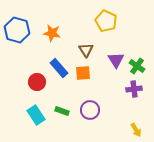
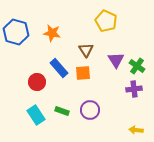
blue hexagon: moved 1 px left, 2 px down
yellow arrow: rotated 128 degrees clockwise
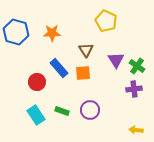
orange star: rotated 12 degrees counterclockwise
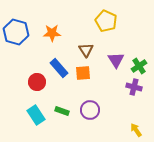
green cross: moved 2 px right; rotated 21 degrees clockwise
purple cross: moved 2 px up; rotated 21 degrees clockwise
yellow arrow: rotated 48 degrees clockwise
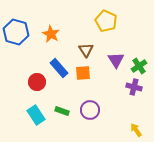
orange star: moved 1 px left, 1 px down; rotated 30 degrees clockwise
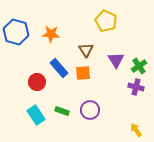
orange star: rotated 24 degrees counterclockwise
purple cross: moved 2 px right
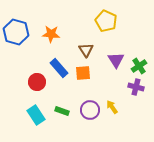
yellow arrow: moved 24 px left, 23 px up
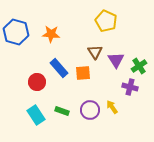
brown triangle: moved 9 px right, 2 px down
purple cross: moved 6 px left
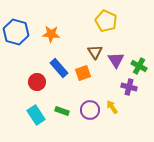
green cross: rotated 28 degrees counterclockwise
orange square: rotated 14 degrees counterclockwise
purple cross: moved 1 px left
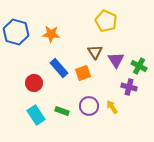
red circle: moved 3 px left, 1 px down
purple circle: moved 1 px left, 4 px up
